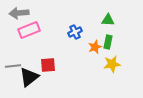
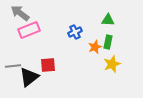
gray arrow: moved 1 px right; rotated 42 degrees clockwise
yellow star: rotated 12 degrees counterclockwise
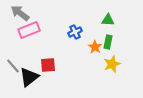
orange star: rotated 16 degrees counterclockwise
gray line: rotated 56 degrees clockwise
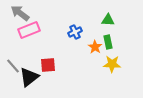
green rectangle: rotated 24 degrees counterclockwise
yellow star: rotated 24 degrees clockwise
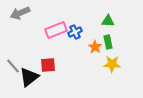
gray arrow: rotated 60 degrees counterclockwise
green triangle: moved 1 px down
pink rectangle: moved 27 px right
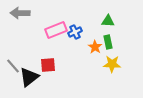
gray arrow: rotated 24 degrees clockwise
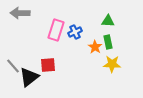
pink rectangle: rotated 50 degrees counterclockwise
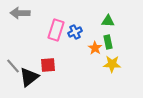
orange star: moved 1 px down
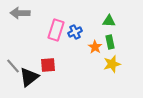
green triangle: moved 1 px right
green rectangle: moved 2 px right
orange star: moved 1 px up
yellow star: rotated 18 degrees counterclockwise
